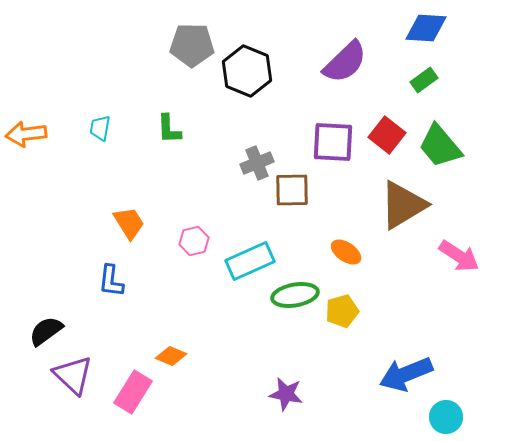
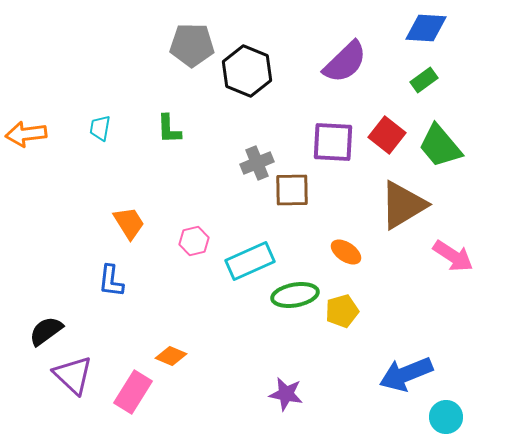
pink arrow: moved 6 px left
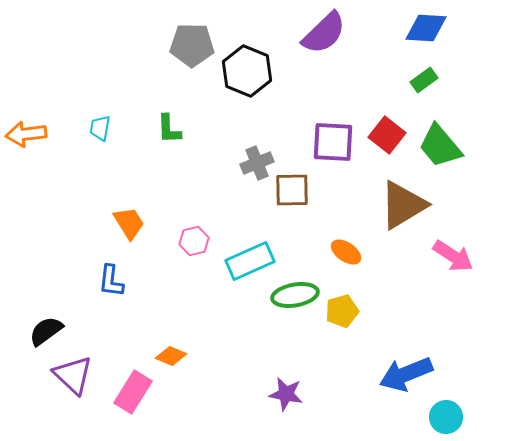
purple semicircle: moved 21 px left, 29 px up
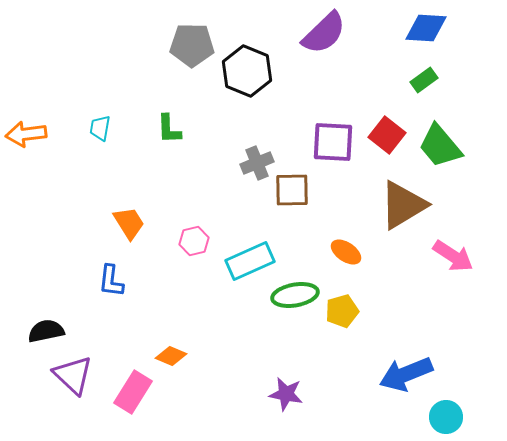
black semicircle: rotated 24 degrees clockwise
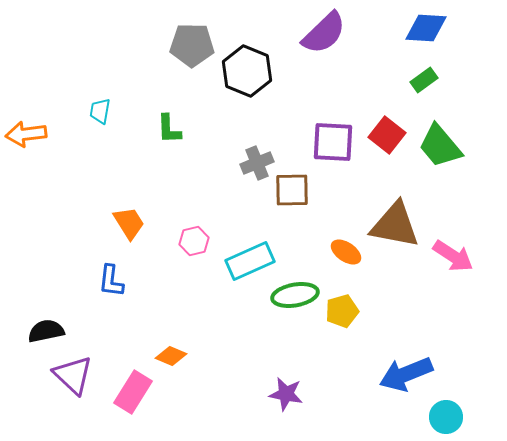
cyan trapezoid: moved 17 px up
brown triangle: moved 8 px left, 20 px down; rotated 42 degrees clockwise
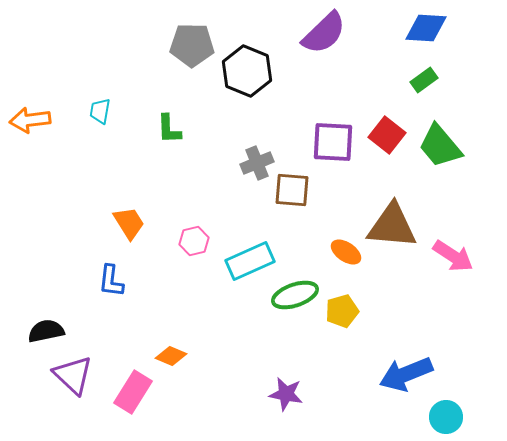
orange arrow: moved 4 px right, 14 px up
brown square: rotated 6 degrees clockwise
brown triangle: moved 3 px left, 1 px down; rotated 6 degrees counterclockwise
green ellipse: rotated 9 degrees counterclockwise
